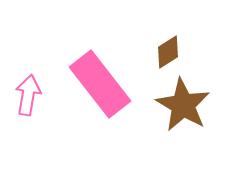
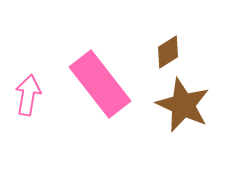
brown star: rotated 6 degrees counterclockwise
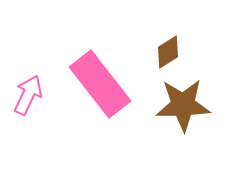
pink arrow: rotated 15 degrees clockwise
brown star: rotated 26 degrees counterclockwise
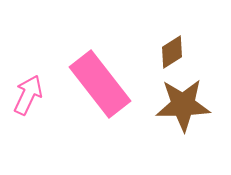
brown diamond: moved 4 px right
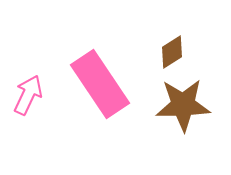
pink rectangle: rotated 4 degrees clockwise
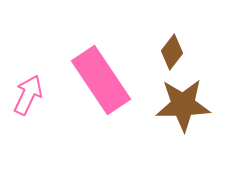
brown diamond: rotated 20 degrees counterclockwise
pink rectangle: moved 1 px right, 4 px up
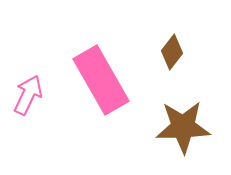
pink rectangle: rotated 4 degrees clockwise
brown star: moved 22 px down
